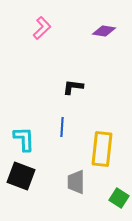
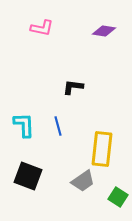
pink L-shape: rotated 55 degrees clockwise
blue line: moved 4 px left, 1 px up; rotated 18 degrees counterclockwise
cyan L-shape: moved 14 px up
black square: moved 7 px right
gray trapezoid: moved 7 px right, 1 px up; rotated 125 degrees counterclockwise
green square: moved 1 px left, 1 px up
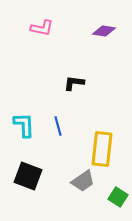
black L-shape: moved 1 px right, 4 px up
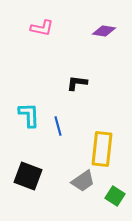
black L-shape: moved 3 px right
cyan L-shape: moved 5 px right, 10 px up
green square: moved 3 px left, 1 px up
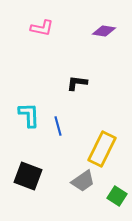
yellow rectangle: rotated 20 degrees clockwise
green square: moved 2 px right
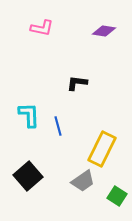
black square: rotated 28 degrees clockwise
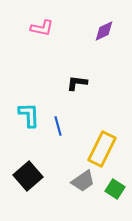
purple diamond: rotated 35 degrees counterclockwise
green square: moved 2 px left, 7 px up
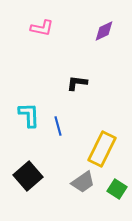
gray trapezoid: moved 1 px down
green square: moved 2 px right
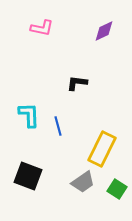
black square: rotated 28 degrees counterclockwise
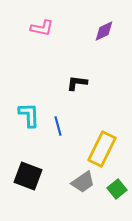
green square: rotated 18 degrees clockwise
